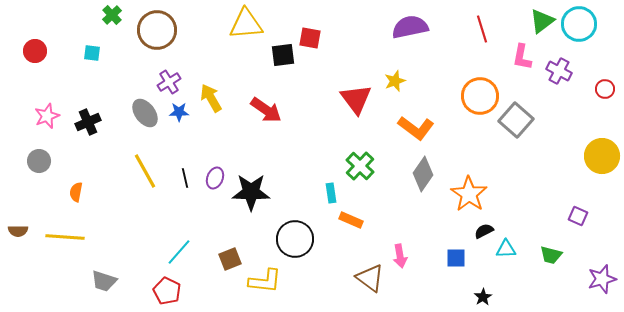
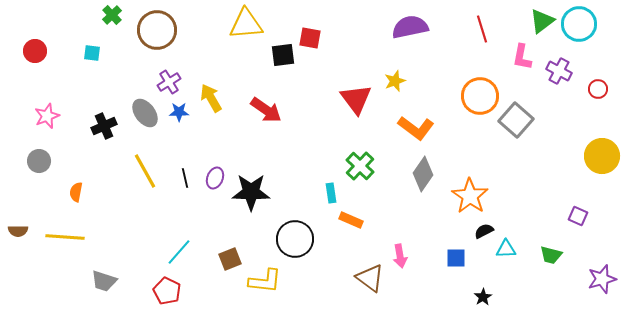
red circle at (605, 89): moved 7 px left
black cross at (88, 122): moved 16 px right, 4 px down
orange star at (469, 194): moved 1 px right, 2 px down
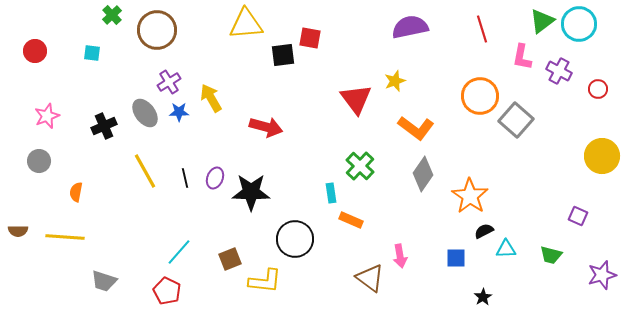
red arrow at (266, 110): moved 17 px down; rotated 20 degrees counterclockwise
purple star at (602, 279): moved 4 px up
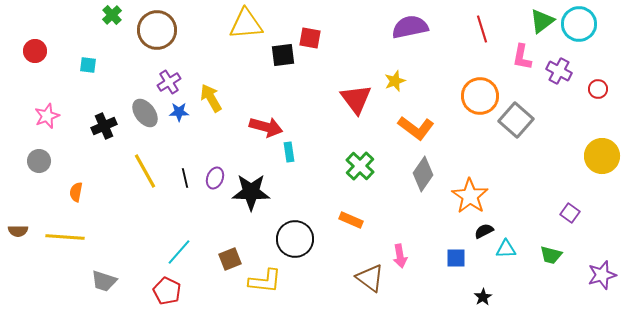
cyan square at (92, 53): moved 4 px left, 12 px down
cyan rectangle at (331, 193): moved 42 px left, 41 px up
purple square at (578, 216): moved 8 px left, 3 px up; rotated 12 degrees clockwise
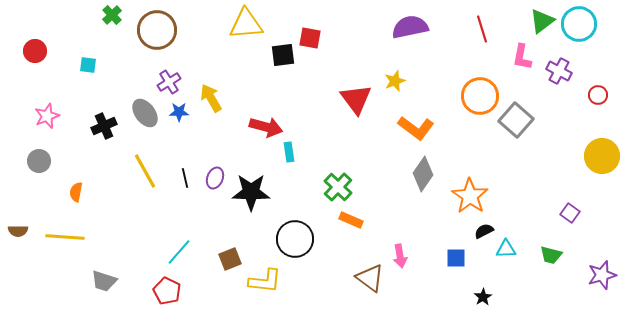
red circle at (598, 89): moved 6 px down
green cross at (360, 166): moved 22 px left, 21 px down
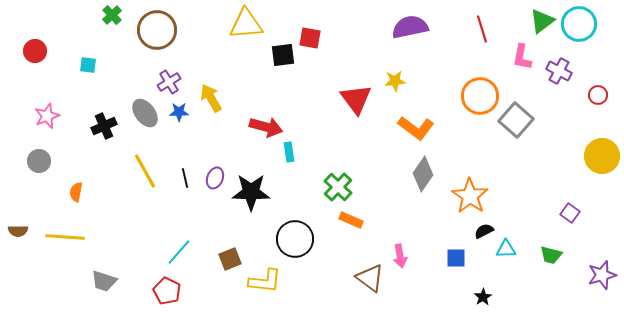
yellow star at (395, 81): rotated 15 degrees clockwise
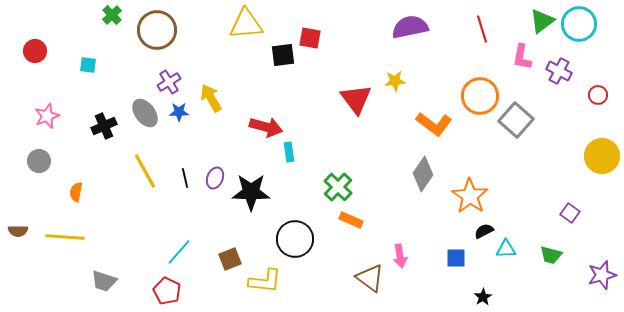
orange L-shape at (416, 128): moved 18 px right, 4 px up
